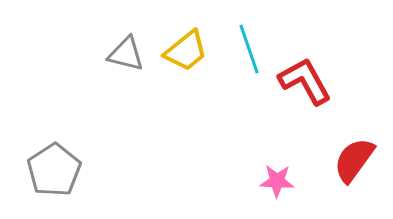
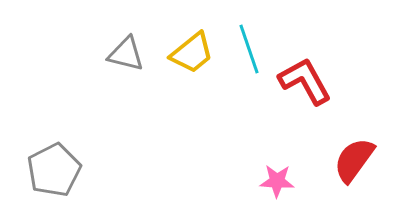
yellow trapezoid: moved 6 px right, 2 px down
gray pentagon: rotated 6 degrees clockwise
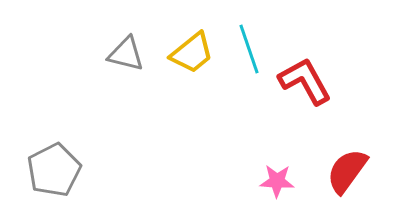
red semicircle: moved 7 px left, 11 px down
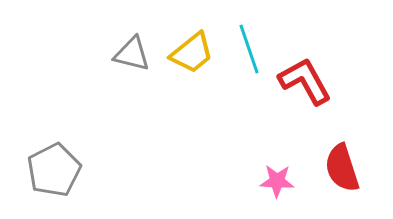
gray triangle: moved 6 px right
red semicircle: moved 5 px left, 3 px up; rotated 54 degrees counterclockwise
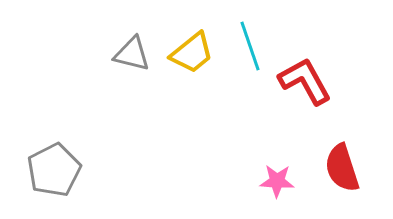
cyan line: moved 1 px right, 3 px up
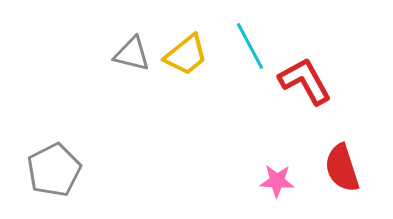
cyan line: rotated 9 degrees counterclockwise
yellow trapezoid: moved 6 px left, 2 px down
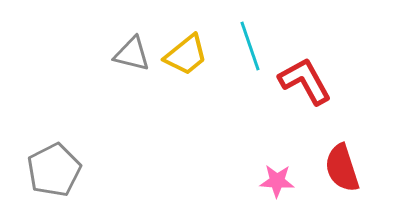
cyan line: rotated 9 degrees clockwise
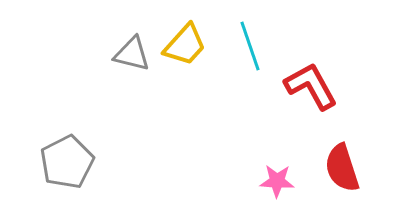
yellow trapezoid: moved 1 px left, 10 px up; rotated 9 degrees counterclockwise
red L-shape: moved 6 px right, 5 px down
gray pentagon: moved 13 px right, 8 px up
